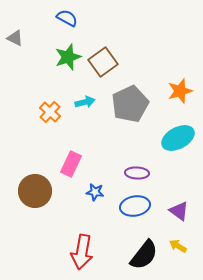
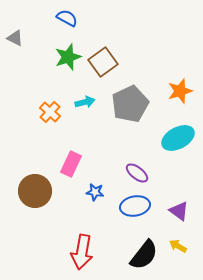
purple ellipse: rotated 35 degrees clockwise
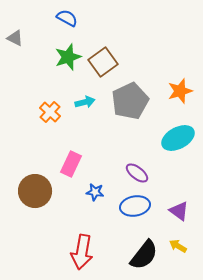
gray pentagon: moved 3 px up
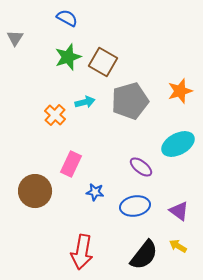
gray triangle: rotated 36 degrees clockwise
brown square: rotated 24 degrees counterclockwise
gray pentagon: rotated 9 degrees clockwise
orange cross: moved 5 px right, 3 px down
cyan ellipse: moved 6 px down
purple ellipse: moved 4 px right, 6 px up
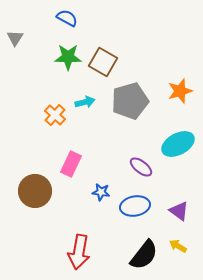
green star: rotated 20 degrees clockwise
blue star: moved 6 px right
red arrow: moved 3 px left
